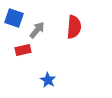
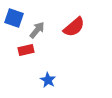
red semicircle: rotated 45 degrees clockwise
red rectangle: moved 3 px right
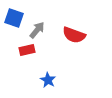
red semicircle: moved 8 px down; rotated 60 degrees clockwise
red rectangle: moved 1 px right
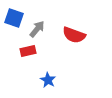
gray arrow: moved 1 px up
red rectangle: moved 1 px right, 1 px down
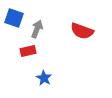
gray arrow: rotated 18 degrees counterclockwise
red semicircle: moved 8 px right, 4 px up
blue star: moved 4 px left, 2 px up
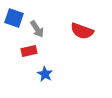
gray arrow: rotated 126 degrees clockwise
red rectangle: moved 1 px right
blue star: moved 1 px right, 4 px up
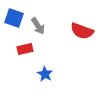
gray arrow: moved 1 px right, 3 px up
red rectangle: moved 4 px left, 2 px up
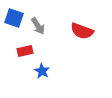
red rectangle: moved 2 px down
blue star: moved 3 px left, 3 px up
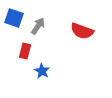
gray arrow: rotated 114 degrees counterclockwise
red rectangle: rotated 63 degrees counterclockwise
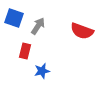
blue star: rotated 28 degrees clockwise
